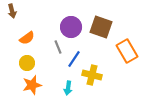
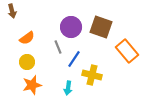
orange rectangle: rotated 10 degrees counterclockwise
yellow circle: moved 1 px up
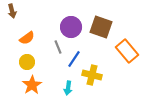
orange star: rotated 18 degrees counterclockwise
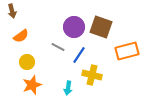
purple circle: moved 3 px right
orange semicircle: moved 6 px left, 2 px up
gray line: rotated 40 degrees counterclockwise
orange rectangle: rotated 65 degrees counterclockwise
blue line: moved 5 px right, 4 px up
orange star: rotated 12 degrees clockwise
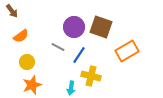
brown arrow: rotated 24 degrees counterclockwise
orange rectangle: rotated 15 degrees counterclockwise
yellow cross: moved 1 px left, 1 px down
cyan arrow: moved 3 px right
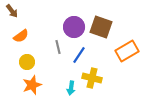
gray line: rotated 48 degrees clockwise
yellow cross: moved 1 px right, 2 px down
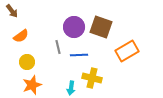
blue line: rotated 54 degrees clockwise
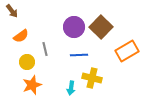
brown square: rotated 25 degrees clockwise
gray line: moved 13 px left, 2 px down
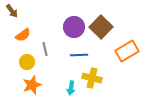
orange semicircle: moved 2 px right, 1 px up
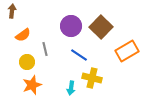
brown arrow: rotated 136 degrees counterclockwise
purple circle: moved 3 px left, 1 px up
blue line: rotated 36 degrees clockwise
